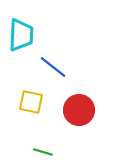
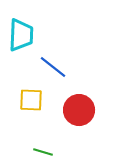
yellow square: moved 2 px up; rotated 10 degrees counterclockwise
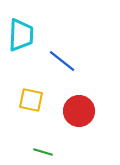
blue line: moved 9 px right, 6 px up
yellow square: rotated 10 degrees clockwise
red circle: moved 1 px down
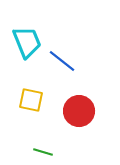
cyan trapezoid: moved 6 px right, 7 px down; rotated 24 degrees counterclockwise
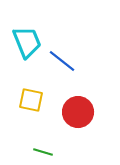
red circle: moved 1 px left, 1 px down
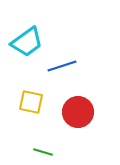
cyan trapezoid: rotated 76 degrees clockwise
blue line: moved 5 px down; rotated 56 degrees counterclockwise
yellow square: moved 2 px down
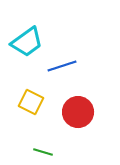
yellow square: rotated 15 degrees clockwise
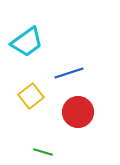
blue line: moved 7 px right, 7 px down
yellow square: moved 6 px up; rotated 25 degrees clockwise
